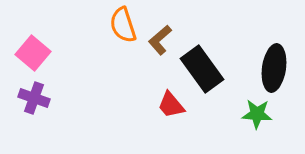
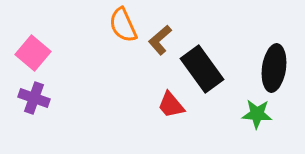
orange semicircle: rotated 6 degrees counterclockwise
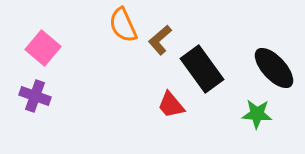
pink square: moved 10 px right, 5 px up
black ellipse: rotated 51 degrees counterclockwise
purple cross: moved 1 px right, 2 px up
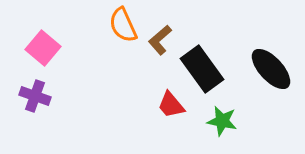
black ellipse: moved 3 px left, 1 px down
green star: moved 35 px left, 7 px down; rotated 8 degrees clockwise
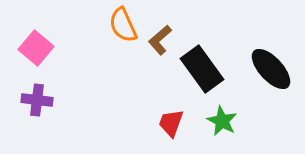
pink square: moved 7 px left
purple cross: moved 2 px right, 4 px down; rotated 12 degrees counterclockwise
red trapezoid: moved 18 px down; rotated 60 degrees clockwise
green star: rotated 16 degrees clockwise
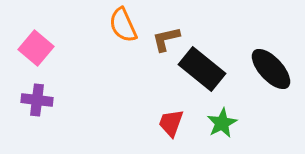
brown L-shape: moved 6 px right, 1 px up; rotated 28 degrees clockwise
black rectangle: rotated 15 degrees counterclockwise
green star: moved 2 px down; rotated 16 degrees clockwise
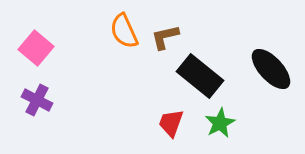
orange semicircle: moved 1 px right, 6 px down
brown L-shape: moved 1 px left, 2 px up
black rectangle: moved 2 px left, 7 px down
purple cross: rotated 20 degrees clockwise
green star: moved 2 px left
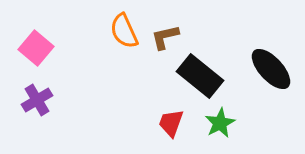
purple cross: rotated 32 degrees clockwise
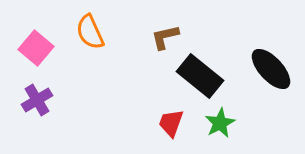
orange semicircle: moved 34 px left, 1 px down
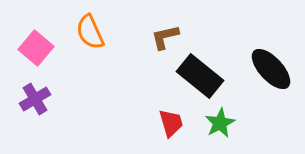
purple cross: moved 2 px left, 1 px up
red trapezoid: rotated 144 degrees clockwise
